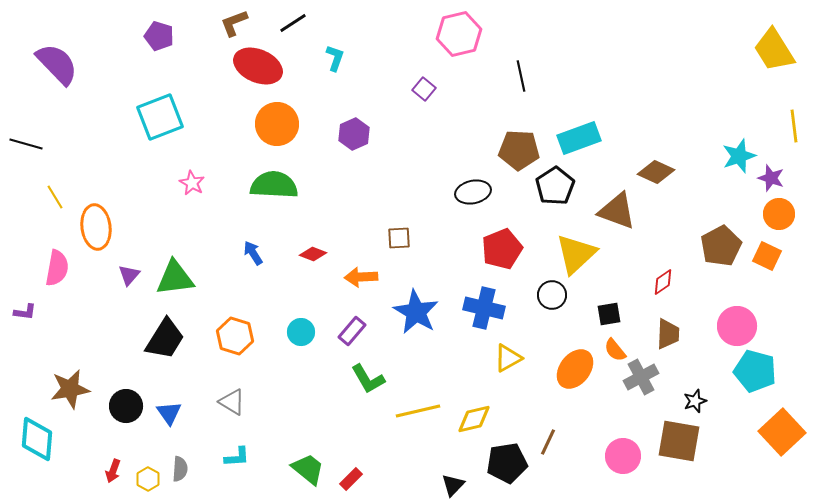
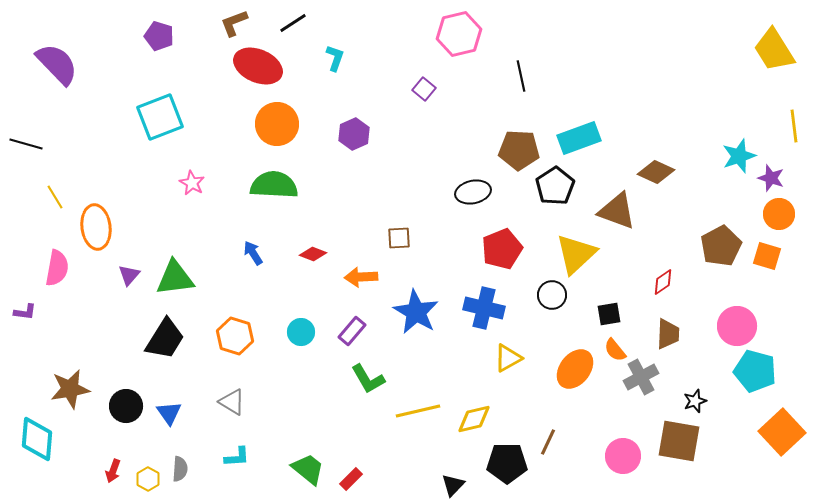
orange square at (767, 256): rotated 8 degrees counterclockwise
black pentagon at (507, 463): rotated 9 degrees clockwise
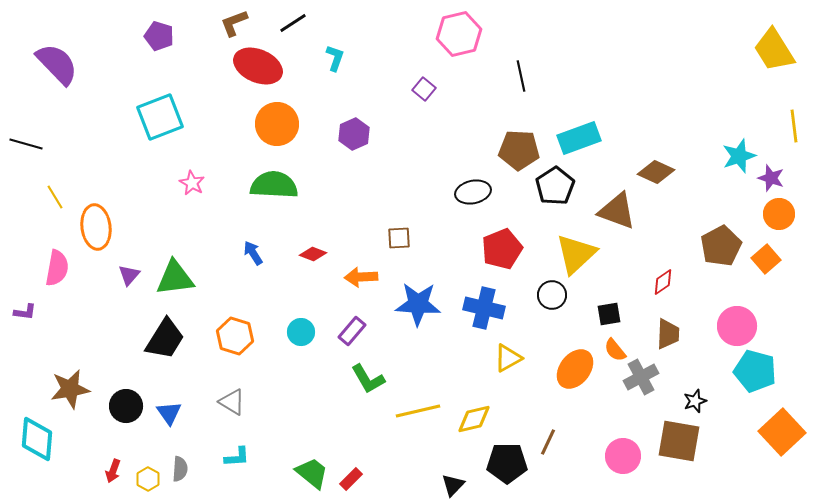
orange square at (767, 256): moved 1 px left, 3 px down; rotated 32 degrees clockwise
blue star at (416, 312): moved 2 px right, 8 px up; rotated 27 degrees counterclockwise
green trapezoid at (308, 469): moved 4 px right, 4 px down
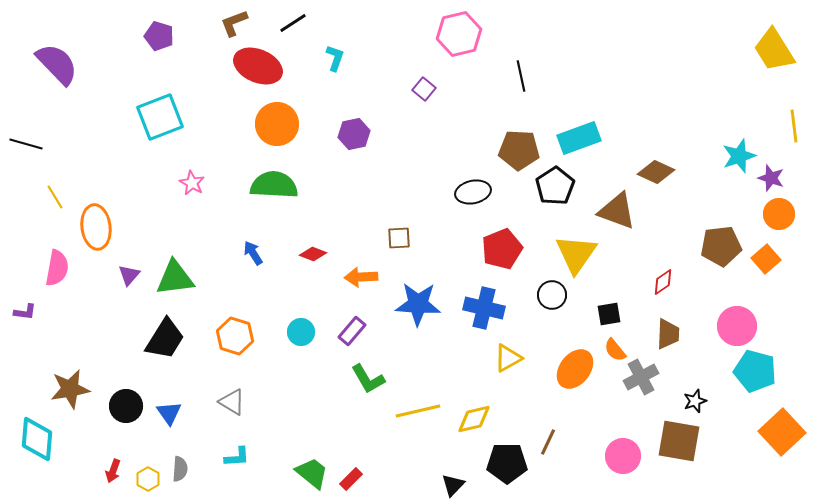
purple hexagon at (354, 134): rotated 12 degrees clockwise
brown pentagon at (721, 246): rotated 21 degrees clockwise
yellow triangle at (576, 254): rotated 12 degrees counterclockwise
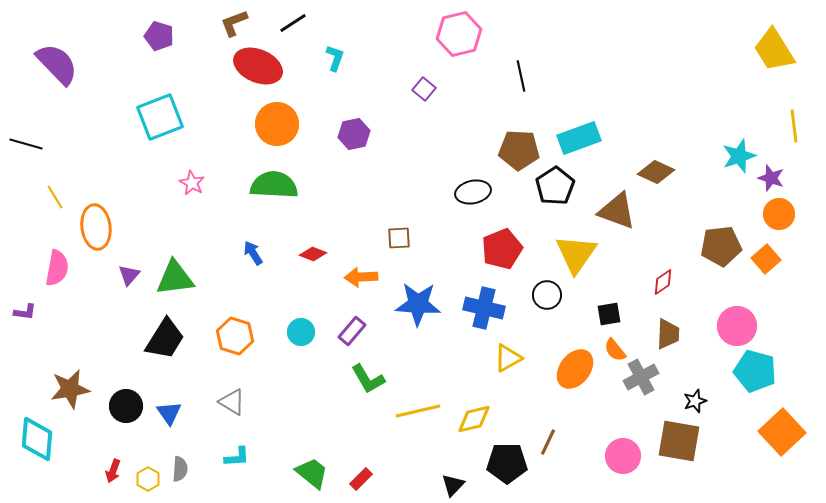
black circle at (552, 295): moved 5 px left
red rectangle at (351, 479): moved 10 px right
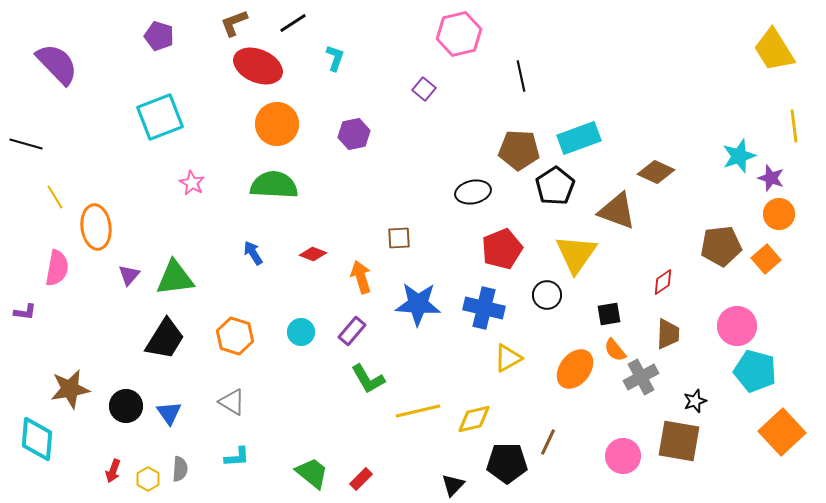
orange arrow at (361, 277): rotated 76 degrees clockwise
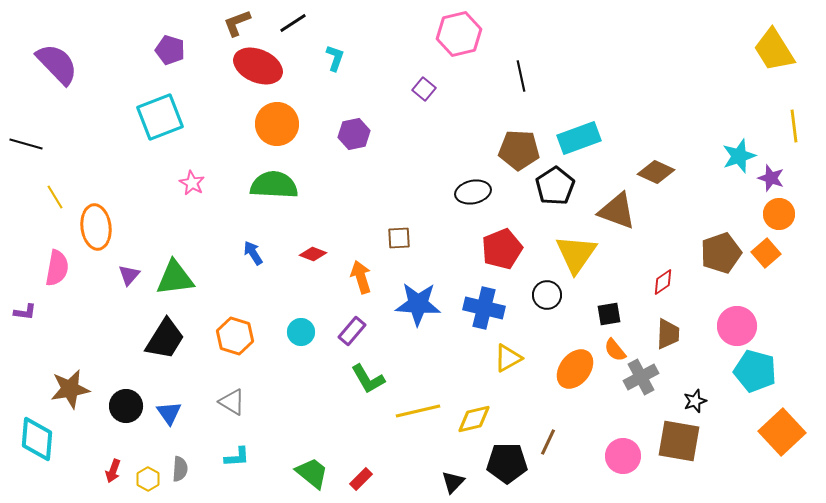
brown L-shape at (234, 23): moved 3 px right
purple pentagon at (159, 36): moved 11 px right, 14 px down
brown pentagon at (721, 246): moved 7 px down; rotated 12 degrees counterclockwise
orange square at (766, 259): moved 6 px up
black triangle at (453, 485): moved 3 px up
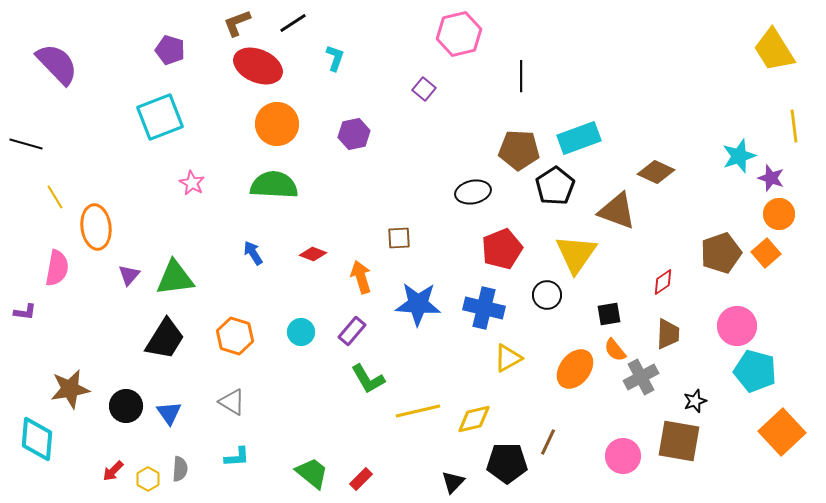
black line at (521, 76): rotated 12 degrees clockwise
red arrow at (113, 471): rotated 25 degrees clockwise
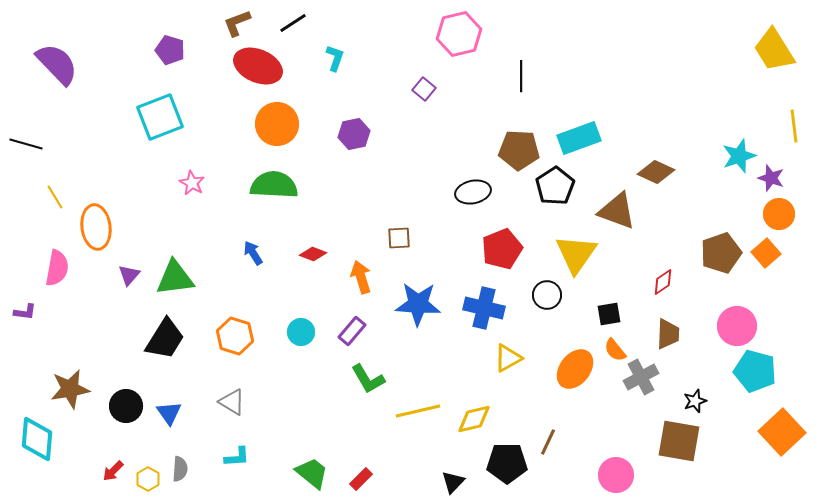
pink circle at (623, 456): moved 7 px left, 19 px down
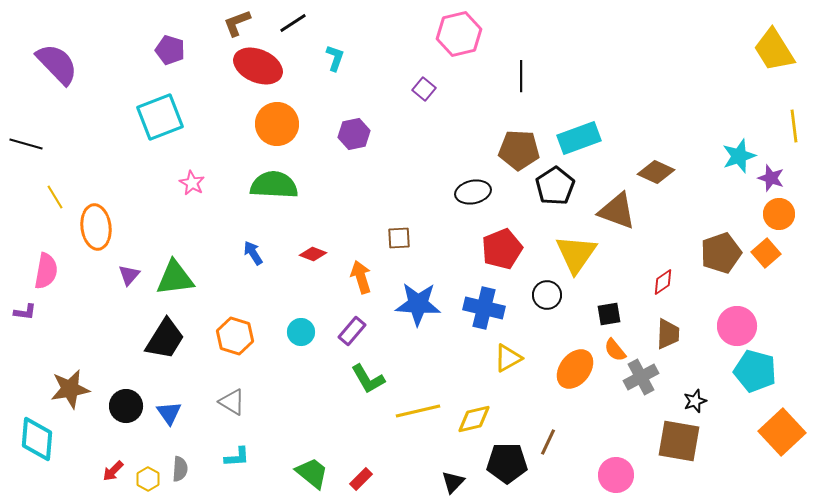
pink semicircle at (57, 268): moved 11 px left, 3 px down
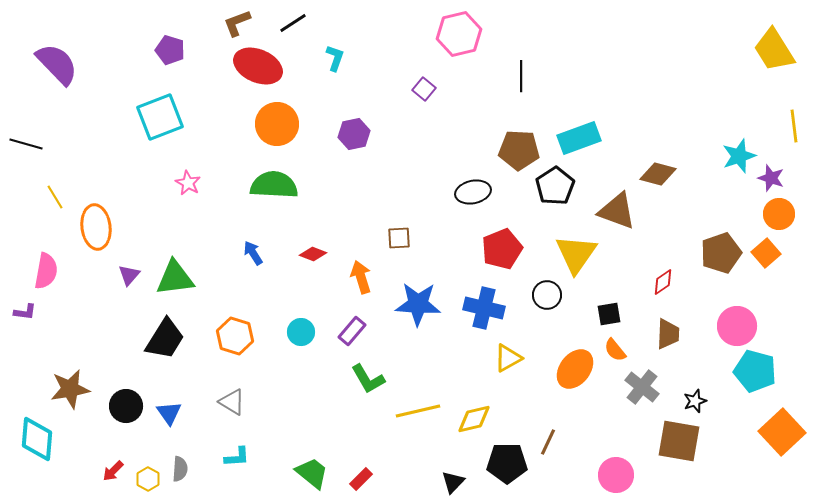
brown diamond at (656, 172): moved 2 px right, 2 px down; rotated 9 degrees counterclockwise
pink star at (192, 183): moved 4 px left
gray cross at (641, 377): moved 1 px right, 10 px down; rotated 24 degrees counterclockwise
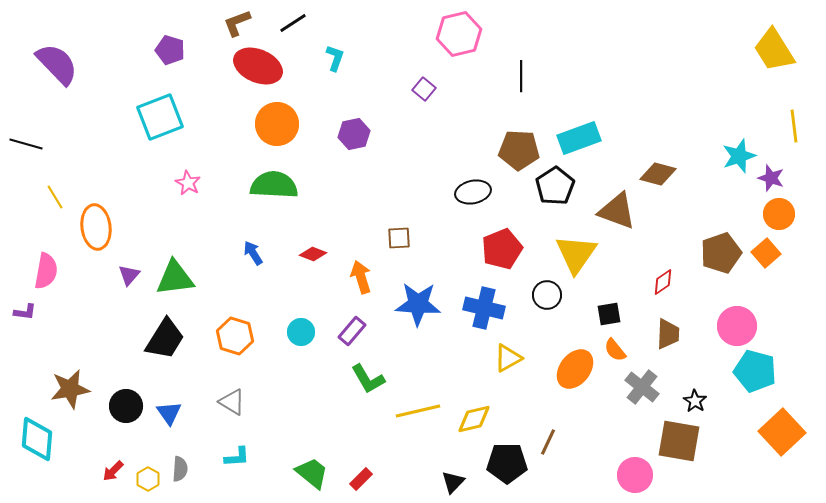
black star at (695, 401): rotated 20 degrees counterclockwise
pink circle at (616, 475): moved 19 px right
